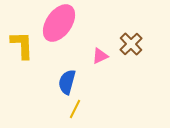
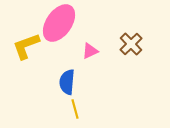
yellow L-shape: moved 4 px right, 1 px down; rotated 108 degrees counterclockwise
pink triangle: moved 10 px left, 5 px up
blue semicircle: rotated 10 degrees counterclockwise
yellow line: rotated 42 degrees counterclockwise
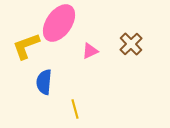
blue semicircle: moved 23 px left
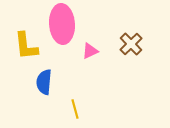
pink ellipse: moved 3 px right, 1 px down; rotated 39 degrees counterclockwise
yellow L-shape: rotated 76 degrees counterclockwise
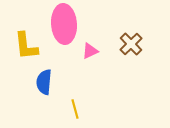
pink ellipse: moved 2 px right
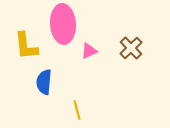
pink ellipse: moved 1 px left
brown cross: moved 4 px down
pink triangle: moved 1 px left
yellow line: moved 2 px right, 1 px down
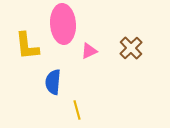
yellow L-shape: moved 1 px right
blue semicircle: moved 9 px right
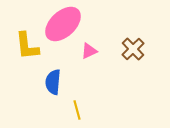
pink ellipse: rotated 51 degrees clockwise
brown cross: moved 2 px right, 1 px down
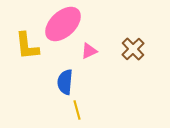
blue semicircle: moved 12 px right
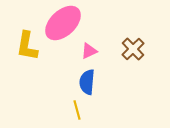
pink ellipse: moved 1 px up
yellow L-shape: rotated 16 degrees clockwise
blue semicircle: moved 22 px right
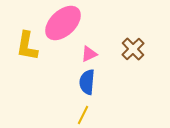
pink triangle: moved 3 px down
yellow line: moved 6 px right, 5 px down; rotated 42 degrees clockwise
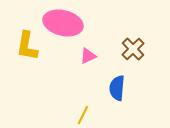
pink ellipse: rotated 57 degrees clockwise
pink triangle: moved 1 px left, 2 px down
blue semicircle: moved 30 px right, 6 px down
